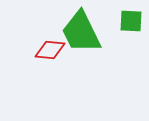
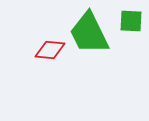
green trapezoid: moved 8 px right, 1 px down
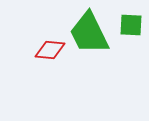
green square: moved 4 px down
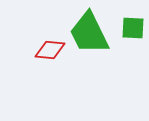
green square: moved 2 px right, 3 px down
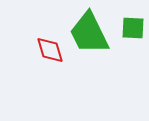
red diamond: rotated 68 degrees clockwise
